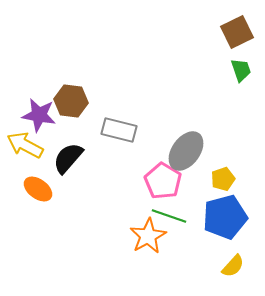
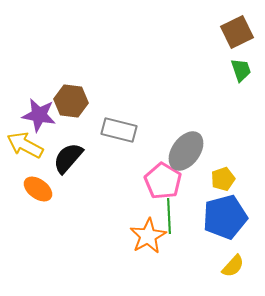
green line: rotated 68 degrees clockwise
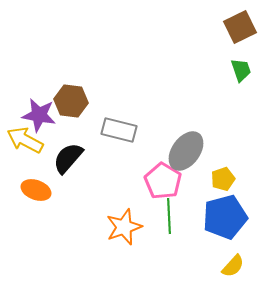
brown square: moved 3 px right, 5 px up
yellow arrow: moved 5 px up
orange ellipse: moved 2 px left, 1 px down; rotated 16 degrees counterclockwise
orange star: moved 24 px left, 9 px up; rotated 9 degrees clockwise
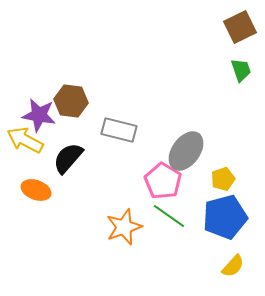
green line: rotated 52 degrees counterclockwise
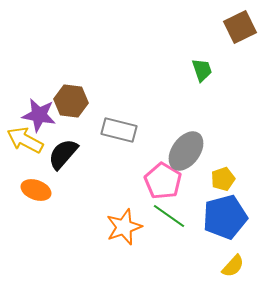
green trapezoid: moved 39 px left
black semicircle: moved 5 px left, 4 px up
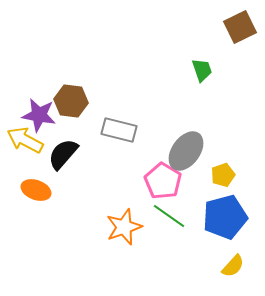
yellow pentagon: moved 4 px up
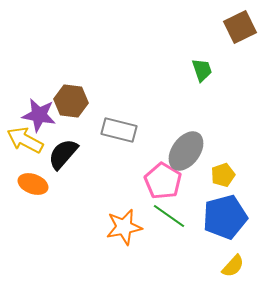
orange ellipse: moved 3 px left, 6 px up
orange star: rotated 9 degrees clockwise
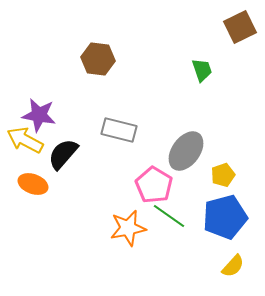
brown hexagon: moved 27 px right, 42 px up
pink pentagon: moved 9 px left, 4 px down
orange star: moved 4 px right, 1 px down
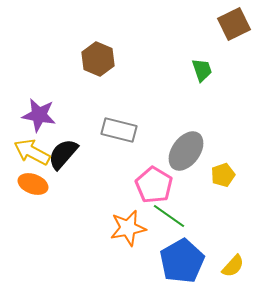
brown square: moved 6 px left, 3 px up
brown hexagon: rotated 16 degrees clockwise
yellow arrow: moved 7 px right, 12 px down
blue pentagon: moved 43 px left, 44 px down; rotated 15 degrees counterclockwise
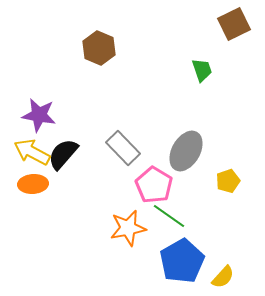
brown hexagon: moved 1 px right, 11 px up
gray rectangle: moved 4 px right, 18 px down; rotated 32 degrees clockwise
gray ellipse: rotated 6 degrees counterclockwise
yellow pentagon: moved 5 px right, 6 px down
orange ellipse: rotated 24 degrees counterclockwise
yellow semicircle: moved 10 px left, 11 px down
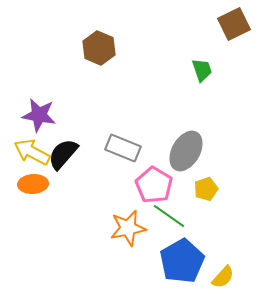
gray rectangle: rotated 24 degrees counterclockwise
yellow pentagon: moved 22 px left, 8 px down
